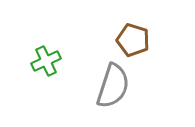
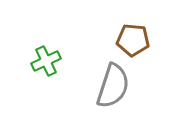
brown pentagon: rotated 12 degrees counterclockwise
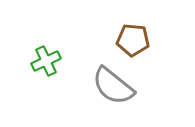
gray semicircle: rotated 111 degrees clockwise
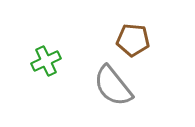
gray semicircle: rotated 12 degrees clockwise
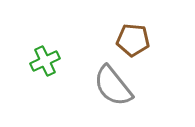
green cross: moved 1 px left
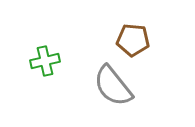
green cross: rotated 12 degrees clockwise
